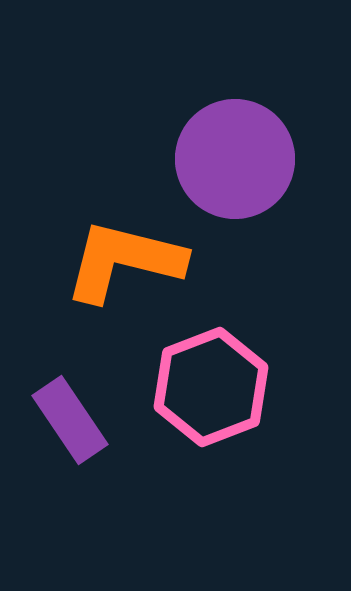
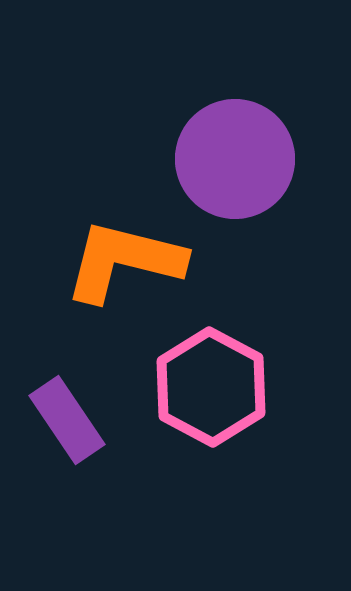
pink hexagon: rotated 11 degrees counterclockwise
purple rectangle: moved 3 px left
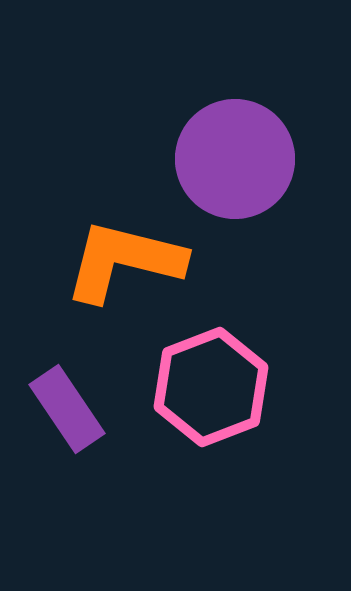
pink hexagon: rotated 11 degrees clockwise
purple rectangle: moved 11 px up
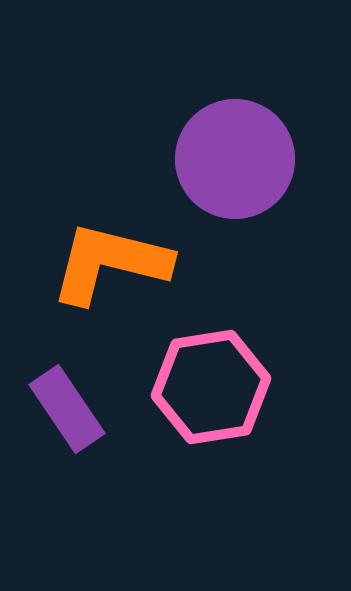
orange L-shape: moved 14 px left, 2 px down
pink hexagon: rotated 12 degrees clockwise
